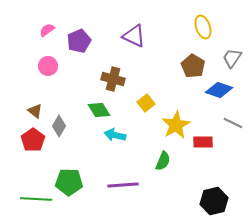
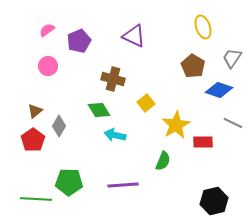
brown triangle: rotated 42 degrees clockwise
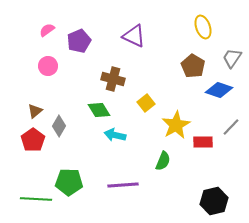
gray line: moved 2 px left, 4 px down; rotated 72 degrees counterclockwise
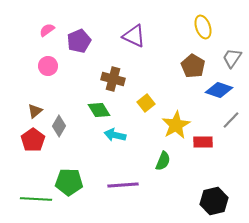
gray line: moved 7 px up
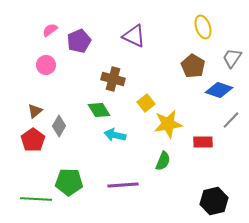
pink semicircle: moved 3 px right
pink circle: moved 2 px left, 1 px up
yellow star: moved 8 px left, 1 px up; rotated 20 degrees clockwise
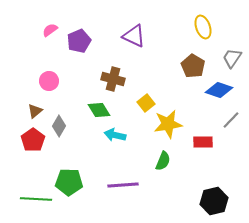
pink circle: moved 3 px right, 16 px down
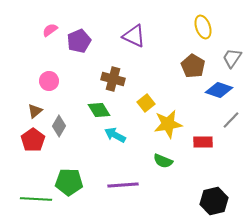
cyan arrow: rotated 15 degrees clockwise
green semicircle: rotated 90 degrees clockwise
